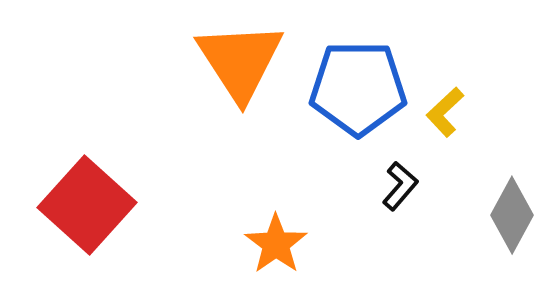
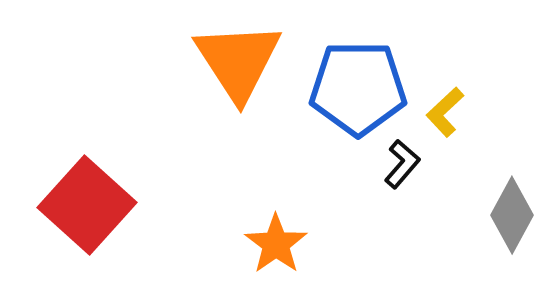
orange triangle: moved 2 px left
black L-shape: moved 2 px right, 22 px up
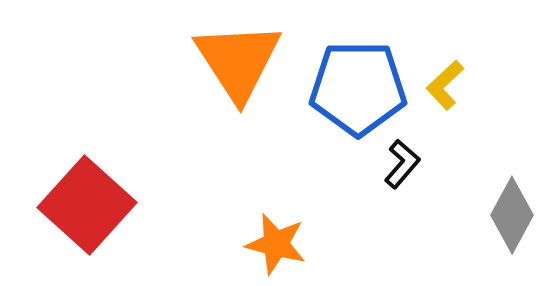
yellow L-shape: moved 27 px up
orange star: rotated 22 degrees counterclockwise
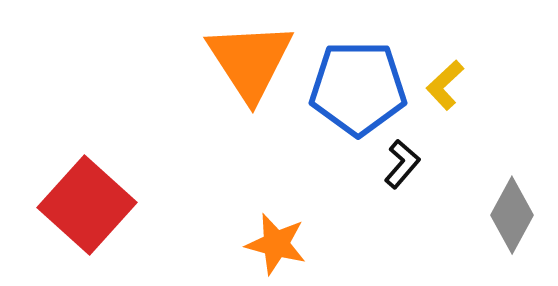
orange triangle: moved 12 px right
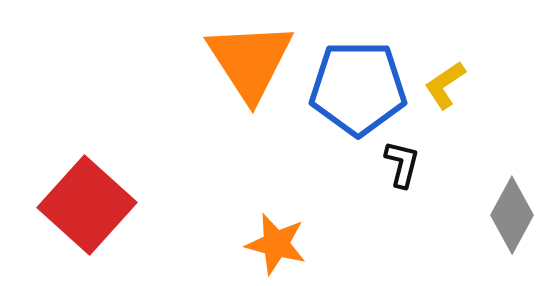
yellow L-shape: rotated 9 degrees clockwise
black L-shape: rotated 27 degrees counterclockwise
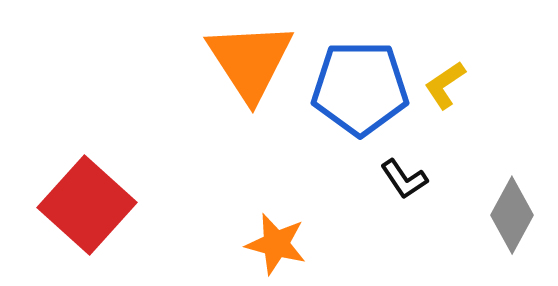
blue pentagon: moved 2 px right
black L-shape: moved 2 px right, 15 px down; rotated 132 degrees clockwise
